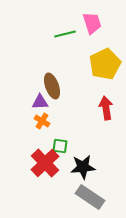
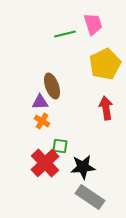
pink trapezoid: moved 1 px right, 1 px down
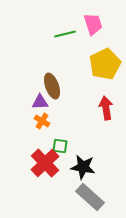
black star: rotated 15 degrees clockwise
gray rectangle: rotated 8 degrees clockwise
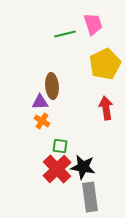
brown ellipse: rotated 15 degrees clockwise
red cross: moved 12 px right, 6 px down
gray rectangle: rotated 40 degrees clockwise
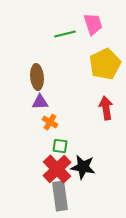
brown ellipse: moved 15 px left, 9 px up
orange cross: moved 8 px right, 1 px down
gray rectangle: moved 30 px left, 1 px up
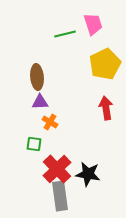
green square: moved 26 px left, 2 px up
black star: moved 5 px right, 7 px down
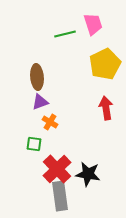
purple triangle: rotated 18 degrees counterclockwise
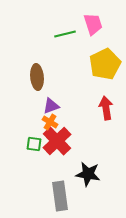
purple triangle: moved 11 px right, 4 px down
red cross: moved 28 px up
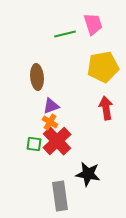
yellow pentagon: moved 2 px left, 3 px down; rotated 16 degrees clockwise
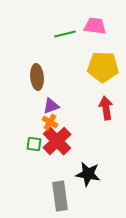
pink trapezoid: moved 2 px right, 2 px down; rotated 65 degrees counterclockwise
yellow pentagon: rotated 12 degrees clockwise
